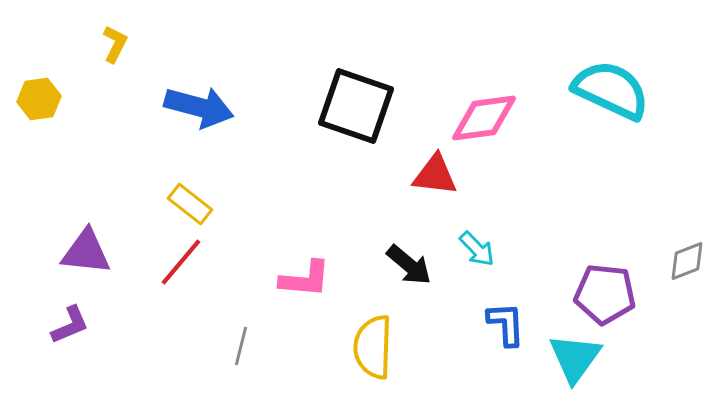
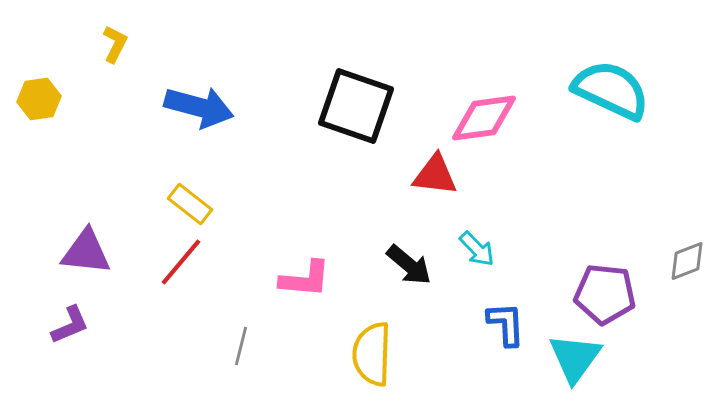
yellow semicircle: moved 1 px left, 7 px down
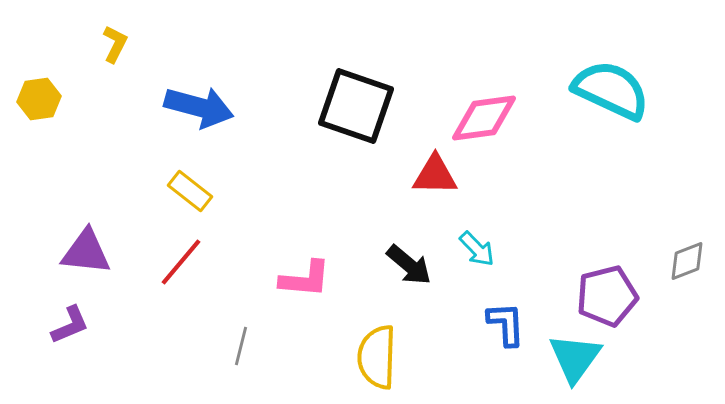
red triangle: rotated 6 degrees counterclockwise
yellow rectangle: moved 13 px up
purple pentagon: moved 2 px right, 2 px down; rotated 20 degrees counterclockwise
yellow semicircle: moved 5 px right, 3 px down
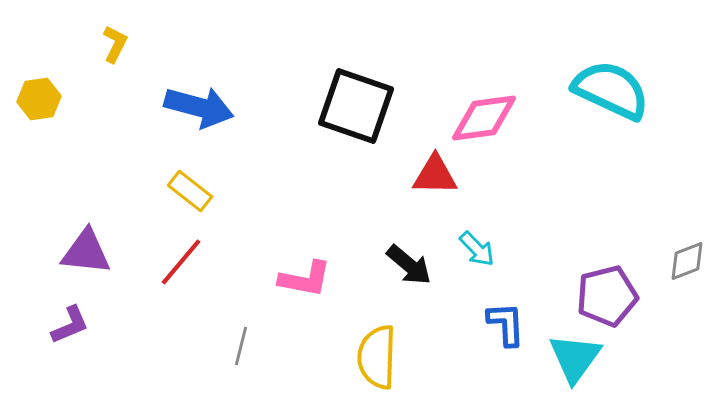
pink L-shape: rotated 6 degrees clockwise
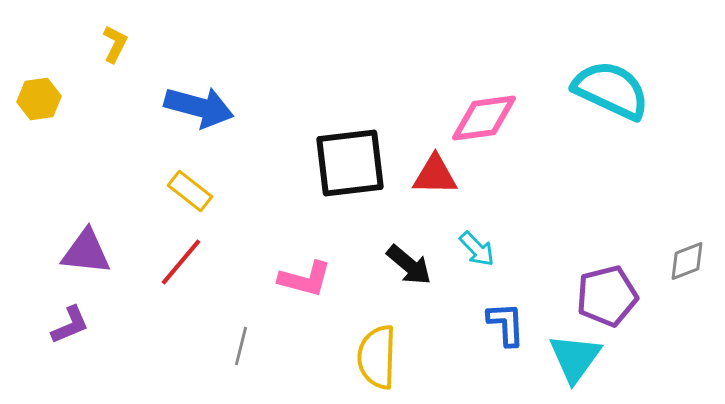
black square: moved 6 px left, 57 px down; rotated 26 degrees counterclockwise
pink L-shape: rotated 4 degrees clockwise
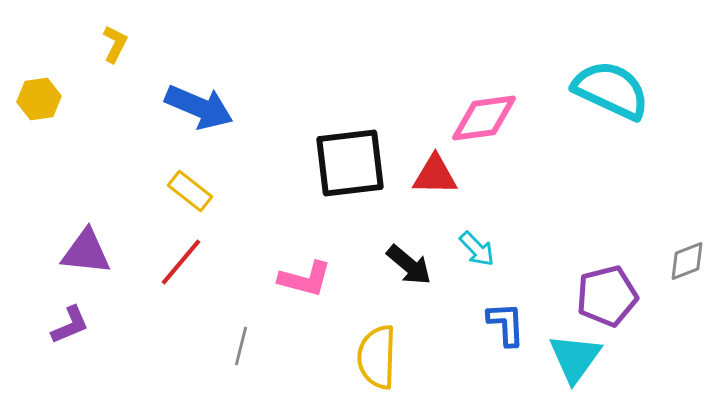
blue arrow: rotated 8 degrees clockwise
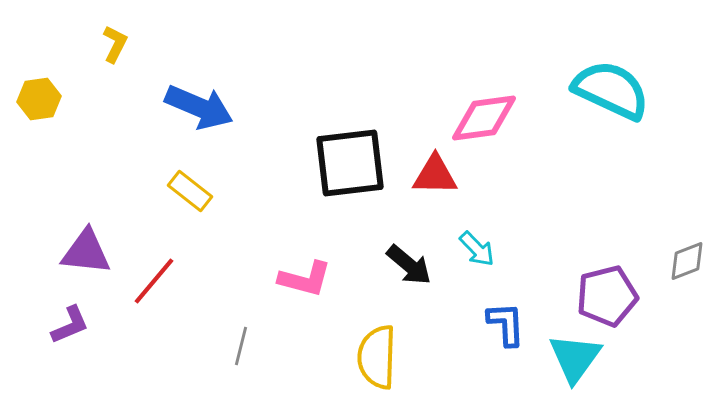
red line: moved 27 px left, 19 px down
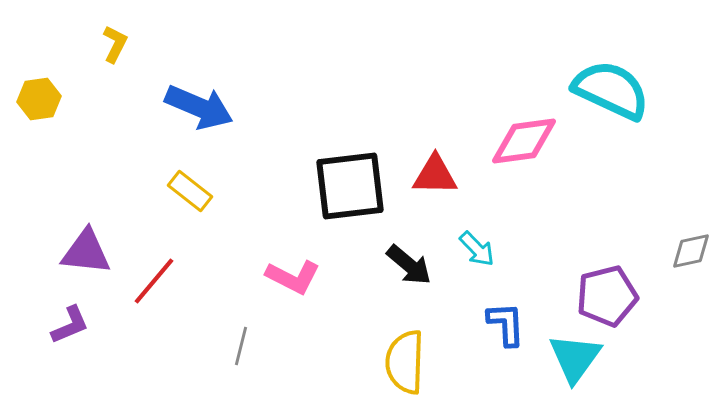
pink diamond: moved 40 px right, 23 px down
black square: moved 23 px down
gray diamond: moved 4 px right, 10 px up; rotated 9 degrees clockwise
pink L-shape: moved 12 px left, 2 px up; rotated 12 degrees clockwise
yellow semicircle: moved 28 px right, 5 px down
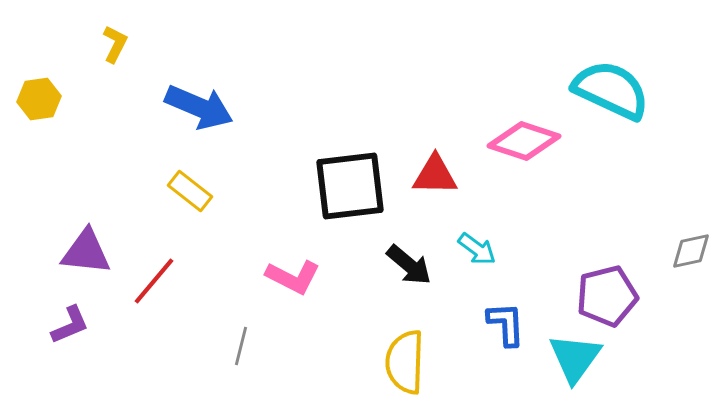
pink diamond: rotated 26 degrees clockwise
cyan arrow: rotated 9 degrees counterclockwise
